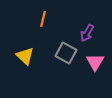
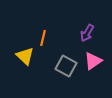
orange line: moved 19 px down
gray square: moved 13 px down
pink triangle: moved 2 px left, 1 px up; rotated 24 degrees clockwise
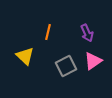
purple arrow: rotated 54 degrees counterclockwise
orange line: moved 5 px right, 6 px up
gray square: rotated 35 degrees clockwise
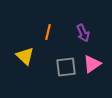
purple arrow: moved 4 px left
pink triangle: moved 1 px left, 3 px down
gray square: moved 1 px down; rotated 20 degrees clockwise
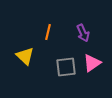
pink triangle: moved 1 px up
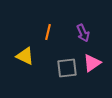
yellow triangle: rotated 18 degrees counterclockwise
gray square: moved 1 px right, 1 px down
